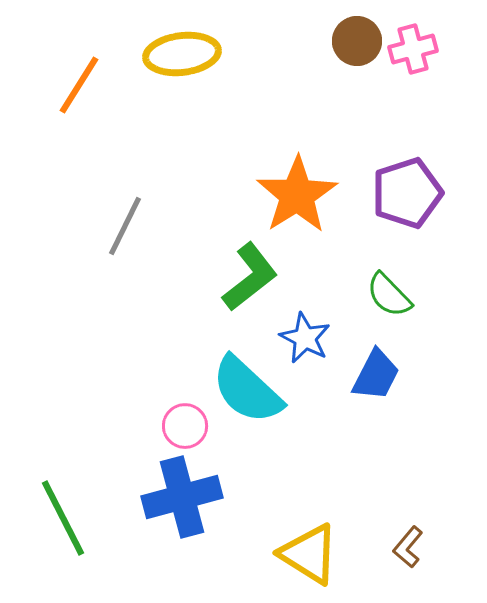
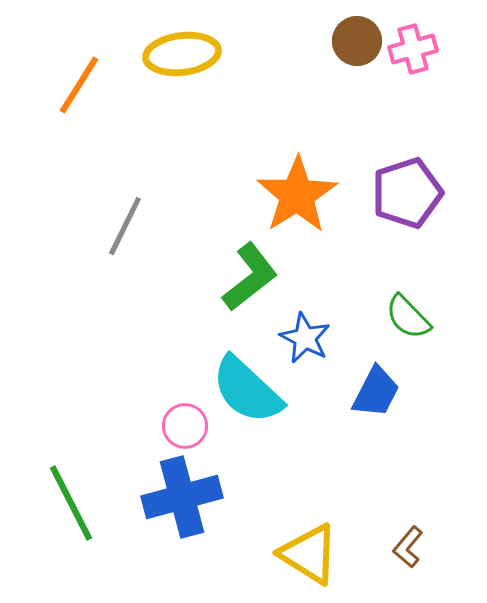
green semicircle: moved 19 px right, 22 px down
blue trapezoid: moved 17 px down
green line: moved 8 px right, 15 px up
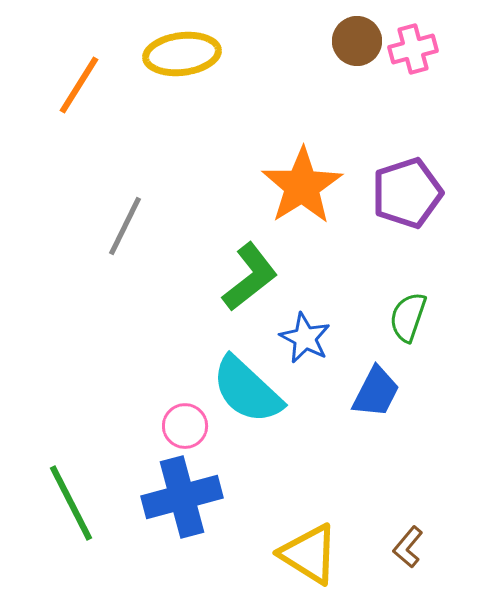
orange star: moved 5 px right, 9 px up
green semicircle: rotated 63 degrees clockwise
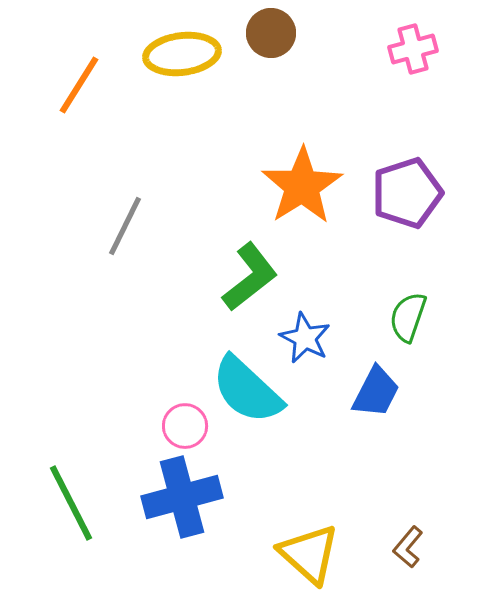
brown circle: moved 86 px left, 8 px up
yellow triangle: rotated 10 degrees clockwise
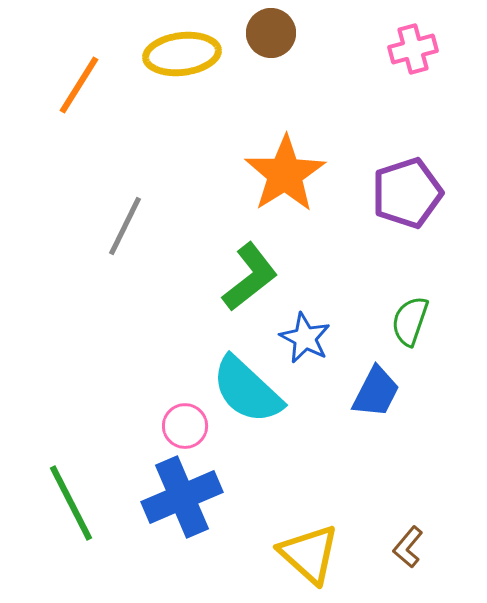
orange star: moved 17 px left, 12 px up
green semicircle: moved 2 px right, 4 px down
blue cross: rotated 8 degrees counterclockwise
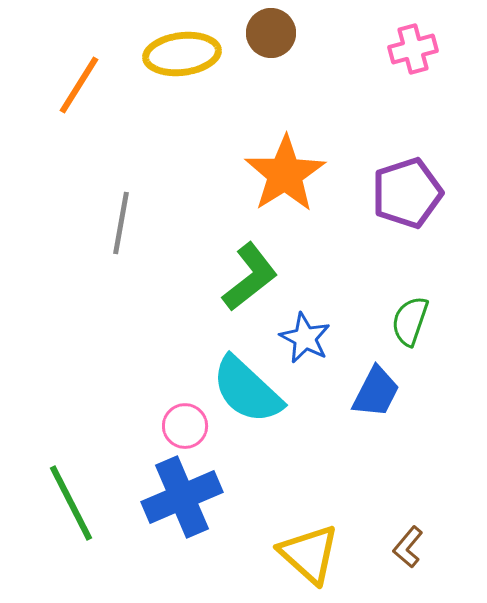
gray line: moved 4 px left, 3 px up; rotated 16 degrees counterclockwise
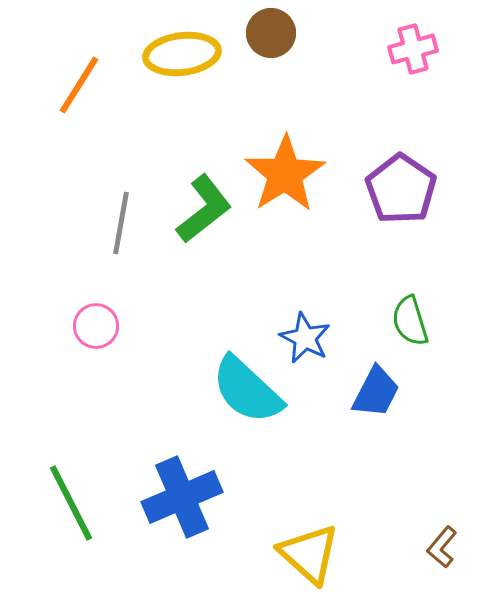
purple pentagon: moved 6 px left, 4 px up; rotated 20 degrees counterclockwise
green L-shape: moved 46 px left, 68 px up
green semicircle: rotated 36 degrees counterclockwise
pink circle: moved 89 px left, 100 px up
brown L-shape: moved 34 px right
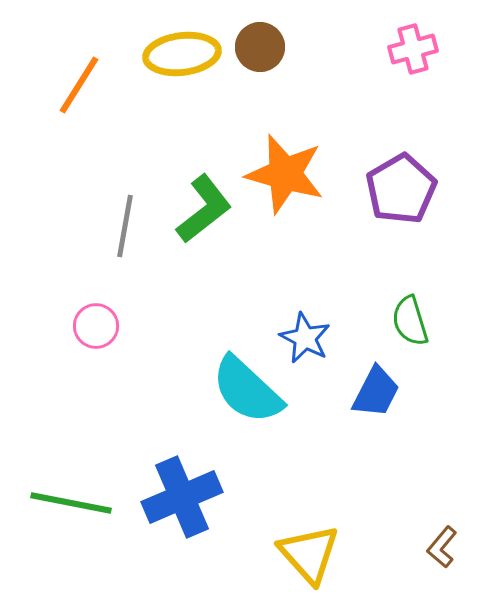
brown circle: moved 11 px left, 14 px down
orange star: rotated 24 degrees counterclockwise
purple pentagon: rotated 8 degrees clockwise
gray line: moved 4 px right, 3 px down
green line: rotated 52 degrees counterclockwise
yellow triangle: rotated 6 degrees clockwise
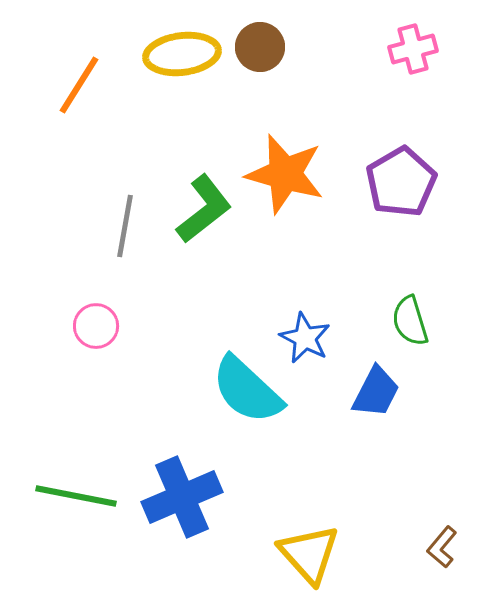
purple pentagon: moved 7 px up
green line: moved 5 px right, 7 px up
